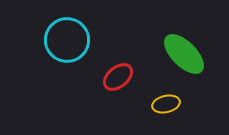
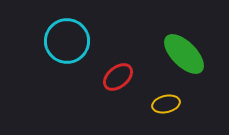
cyan circle: moved 1 px down
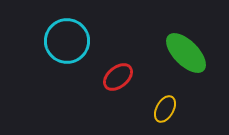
green ellipse: moved 2 px right, 1 px up
yellow ellipse: moved 1 px left, 5 px down; rotated 48 degrees counterclockwise
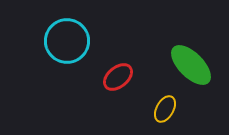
green ellipse: moved 5 px right, 12 px down
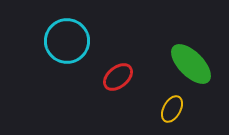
green ellipse: moved 1 px up
yellow ellipse: moved 7 px right
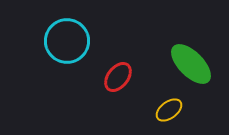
red ellipse: rotated 12 degrees counterclockwise
yellow ellipse: moved 3 px left, 1 px down; rotated 24 degrees clockwise
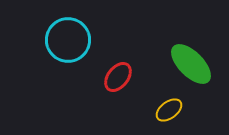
cyan circle: moved 1 px right, 1 px up
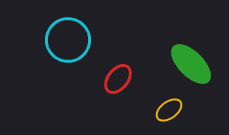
red ellipse: moved 2 px down
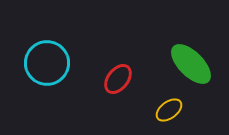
cyan circle: moved 21 px left, 23 px down
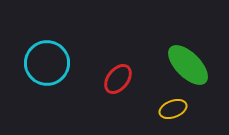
green ellipse: moved 3 px left, 1 px down
yellow ellipse: moved 4 px right, 1 px up; rotated 16 degrees clockwise
